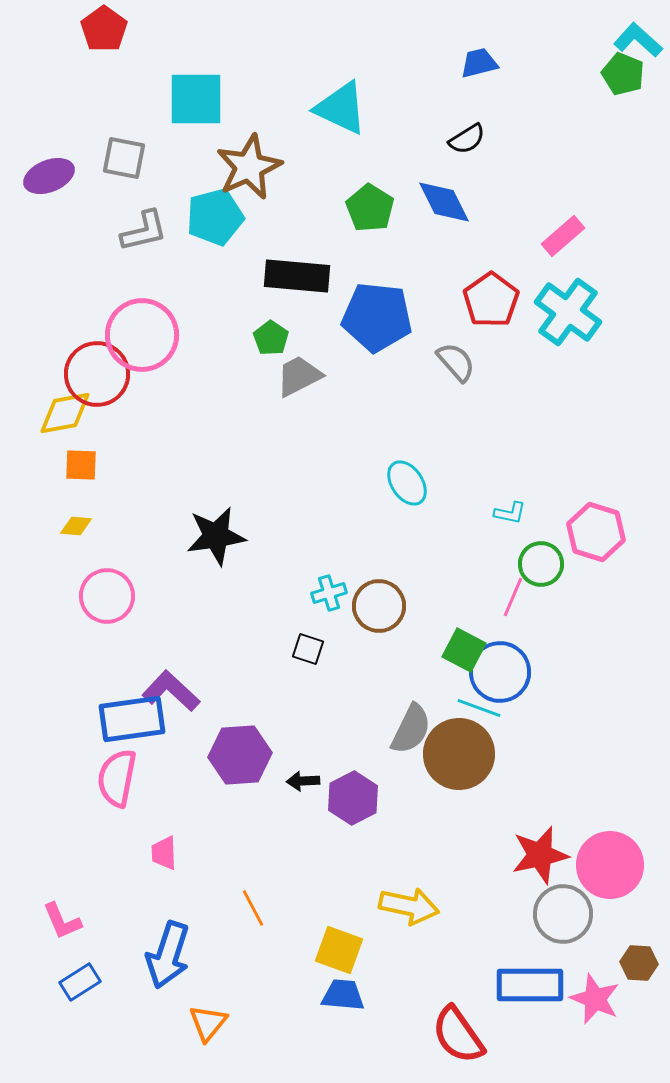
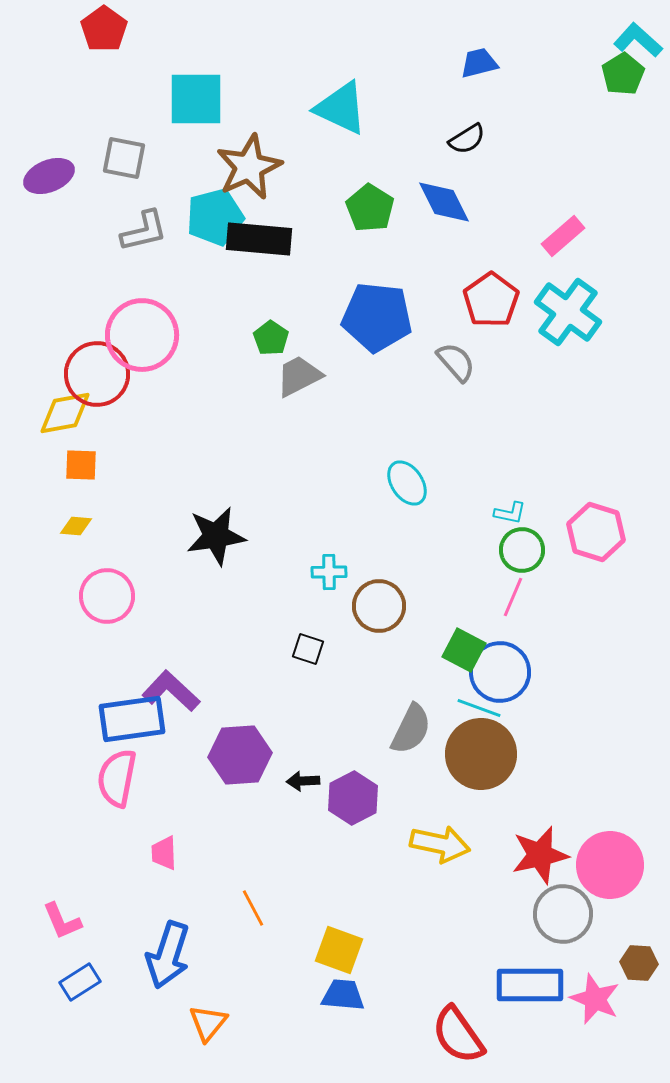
green pentagon at (623, 74): rotated 18 degrees clockwise
black rectangle at (297, 276): moved 38 px left, 37 px up
green circle at (541, 564): moved 19 px left, 14 px up
cyan cross at (329, 593): moved 21 px up; rotated 16 degrees clockwise
brown circle at (459, 754): moved 22 px right
yellow arrow at (409, 906): moved 31 px right, 62 px up
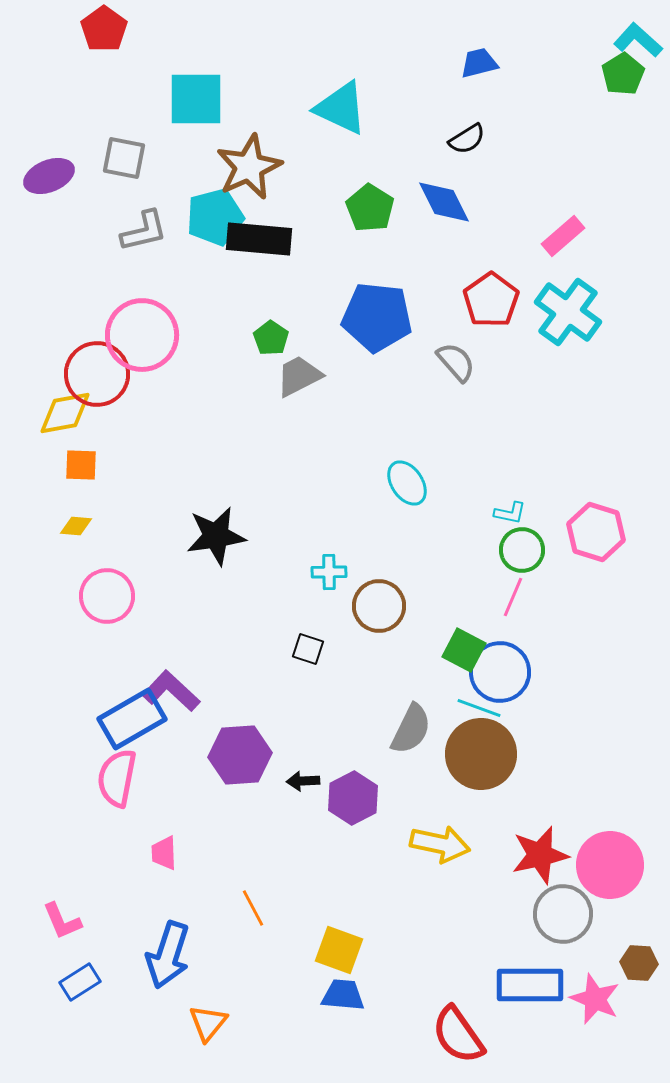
blue rectangle at (132, 719): rotated 22 degrees counterclockwise
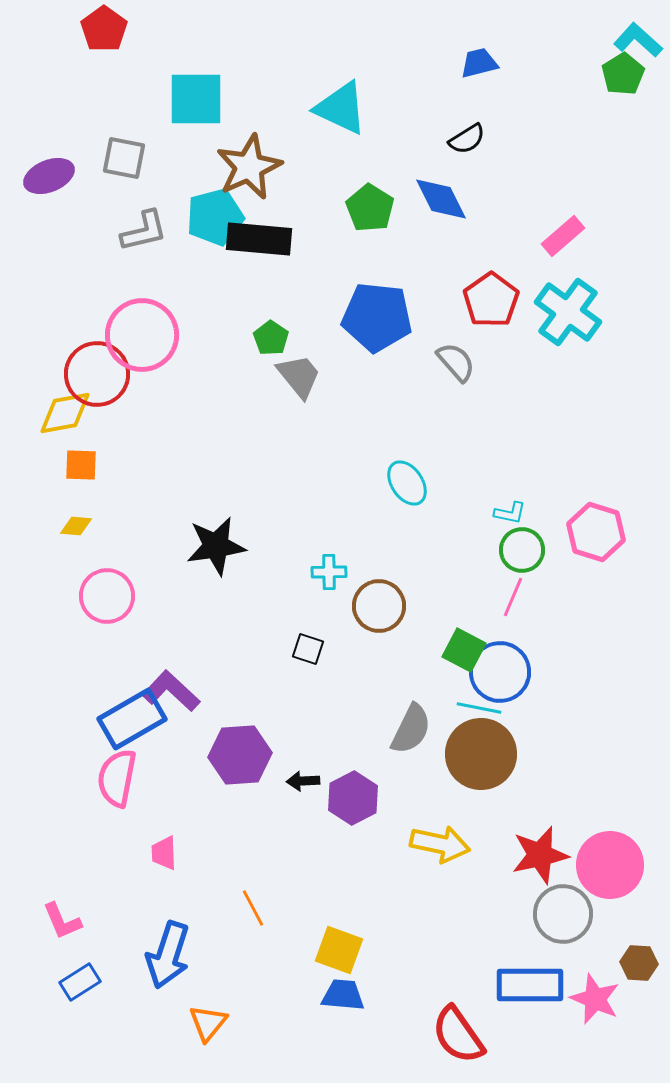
blue diamond at (444, 202): moved 3 px left, 3 px up
gray trapezoid at (299, 376): rotated 78 degrees clockwise
black star at (216, 536): moved 10 px down
cyan line at (479, 708): rotated 9 degrees counterclockwise
